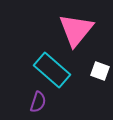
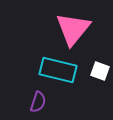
pink triangle: moved 3 px left, 1 px up
cyan rectangle: moved 6 px right; rotated 27 degrees counterclockwise
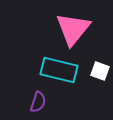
cyan rectangle: moved 1 px right
